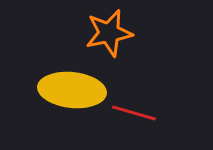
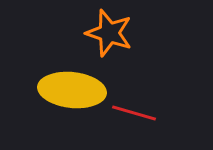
orange star: rotated 30 degrees clockwise
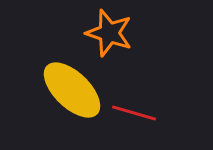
yellow ellipse: rotated 38 degrees clockwise
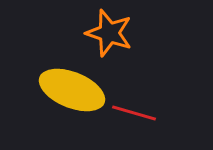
yellow ellipse: rotated 22 degrees counterclockwise
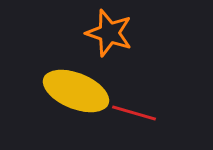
yellow ellipse: moved 4 px right, 1 px down
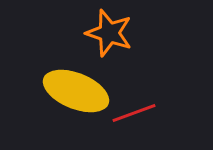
red line: rotated 36 degrees counterclockwise
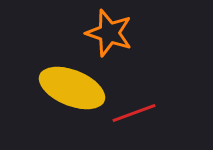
yellow ellipse: moved 4 px left, 3 px up
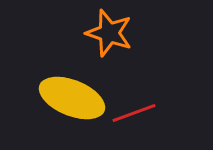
yellow ellipse: moved 10 px down
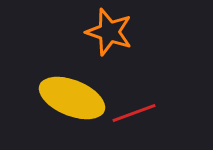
orange star: moved 1 px up
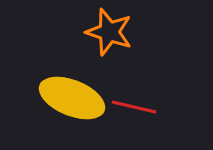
red line: moved 6 px up; rotated 33 degrees clockwise
